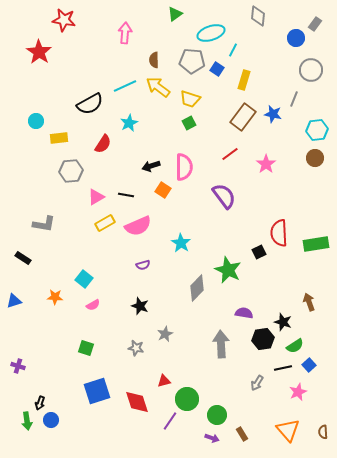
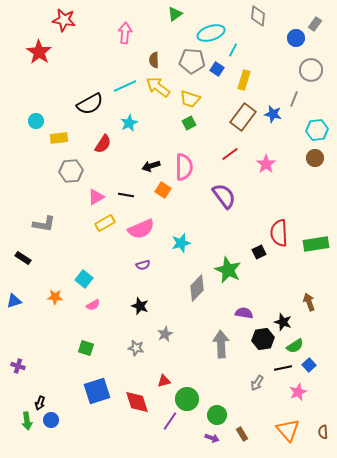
pink semicircle at (138, 226): moved 3 px right, 3 px down
cyan star at (181, 243): rotated 24 degrees clockwise
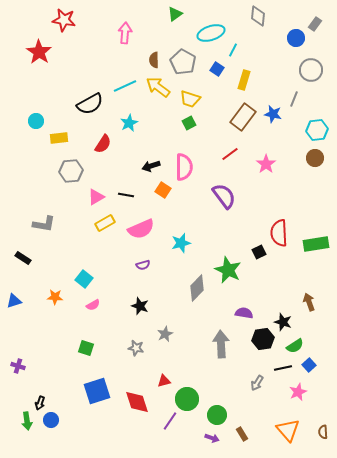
gray pentagon at (192, 61): moved 9 px left, 1 px down; rotated 25 degrees clockwise
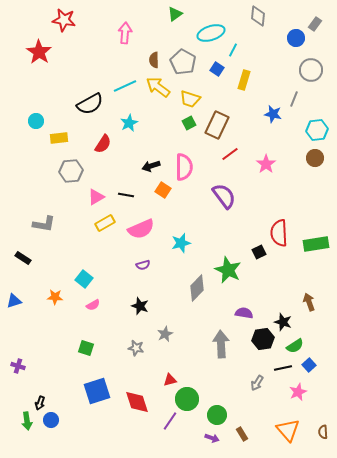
brown rectangle at (243, 117): moved 26 px left, 8 px down; rotated 12 degrees counterclockwise
red triangle at (164, 381): moved 6 px right, 1 px up
